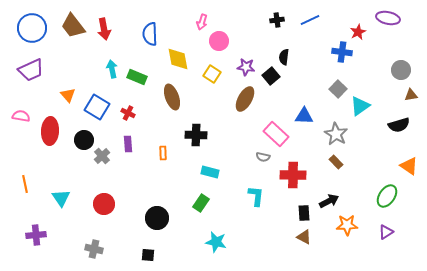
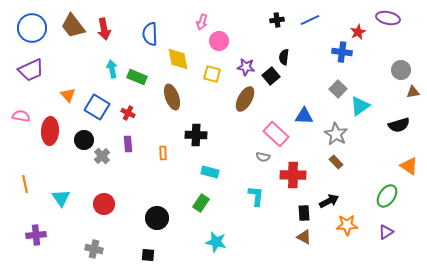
yellow square at (212, 74): rotated 18 degrees counterclockwise
brown triangle at (411, 95): moved 2 px right, 3 px up
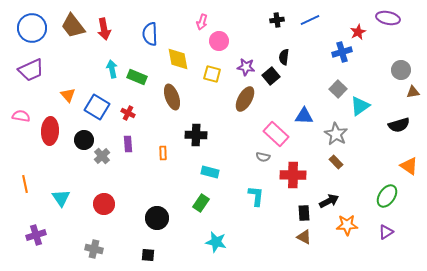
blue cross at (342, 52): rotated 24 degrees counterclockwise
purple cross at (36, 235): rotated 12 degrees counterclockwise
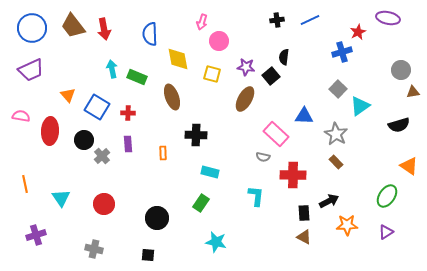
red cross at (128, 113): rotated 24 degrees counterclockwise
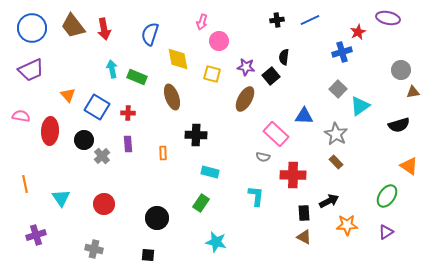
blue semicircle at (150, 34): rotated 20 degrees clockwise
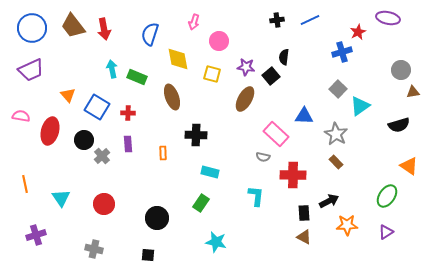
pink arrow at (202, 22): moved 8 px left
red ellipse at (50, 131): rotated 12 degrees clockwise
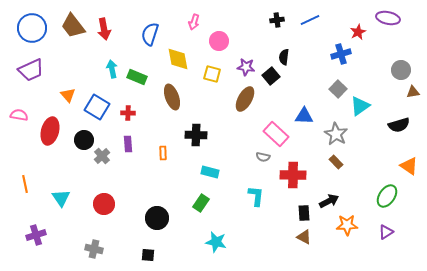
blue cross at (342, 52): moved 1 px left, 2 px down
pink semicircle at (21, 116): moved 2 px left, 1 px up
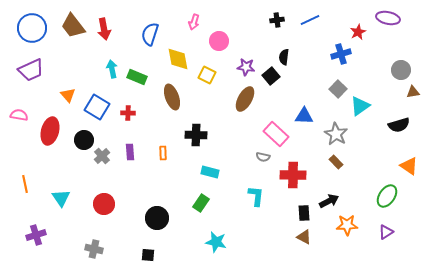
yellow square at (212, 74): moved 5 px left, 1 px down; rotated 12 degrees clockwise
purple rectangle at (128, 144): moved 2 px right, 8 px down
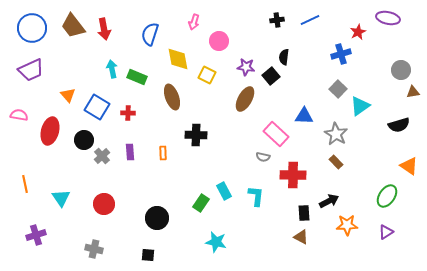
cyan rectangle at (210, 172): moved 14 px right, 19 px down; rotated 48 degrees clockwise
brown triangle at (304, 237): moved 3 px left
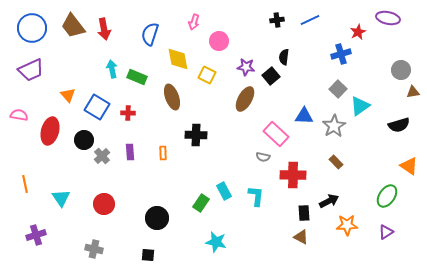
gray star at (336, 134): moved 2 px left, 8 px up; rotated 10 degrees clockwise
